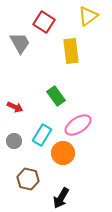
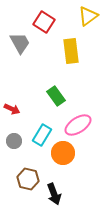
red arrow: moved 3 px left, 2 px down
black arrow: moved 7 px left, 4 px up; rotated 50 degrees counterclockwise
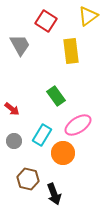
red square: moved 2 px right, 1 px up
gray trapezoid: moved 2 px down
red arrow: rotated 14 degrees clockwise
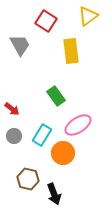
gray circle: moved 5 px up
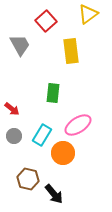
yellow triangle: moved 2 px up
red square: rotated 15 degrees clockwise
green rectangle: moved 3 px left, 3 px up; rotated 42 degrees clockwise
black arrow: rotated 20 degrees counterclockwise
